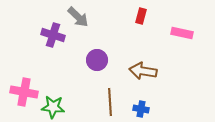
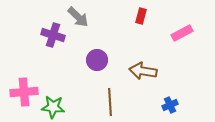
pink rectangle: rotated 40 degrees counterclockwise
pink cross: rotated 16 degrees counterclockwise
blue cross: moved 29 px right, 4 px up; rotated 35 degrees counterclockwise
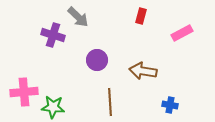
blue cross: rotated 35 degrees clockwise
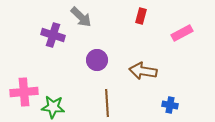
gray arrow: moved 3 px right
brown line: moved 3 px left, 1 px down
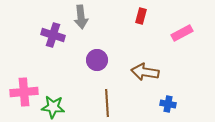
gray arrow: rotated 40 degrees clockwise
brown arrow: moved 2 px right, 1 px down
blue cross: moved 2 px left, 1 px up
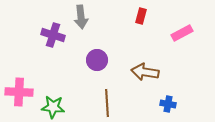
pink cross: moved 5 px left; rotated 8 degrees clockwise
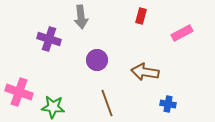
purple cross: moved 4 px left, 4 px down
pink cross: rotated 16 degrees clockwise
brown line: rotated 16 degrees counterclockwise
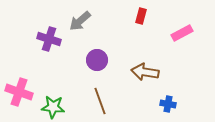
gray arrow: moved 1 px left, 4 px down; rotated 55 degrees clockwise
brown line: moved 7 px left, 2 px up
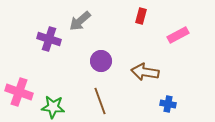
pink rectangle: moved 4 px left, 2 px down
purple circle: moved 4 px right, 1 px down
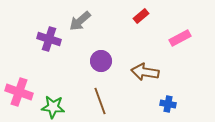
red rectangle: rotated 35 degrees clockwise
pink rectangle: moved 2 px right, 3 px down
